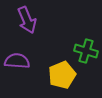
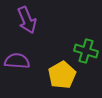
yellow pentagon: rotated 8 degrees counterclockwise
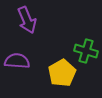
yellow pentagon: moved 2 px up
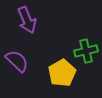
green cross: rotated 30 degrees counterclockwise
purple semicircle: rotated 40 degrees clockwise
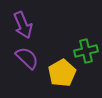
purple arrow: moved 4 px left, 5 px down
purple semicircle: moved 10 px right, 3 px up
